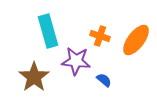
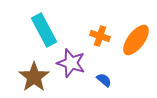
cyan rectangle: moved 4 px left, 1 px up; rotated 12 degrees counterclockwise
purple star: moved 5 px left, 2 px down; rotated 12 degrees clockwise
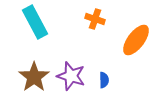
cyan rectangle: moved 9 px left, 8 px up
orange cross: moved 5 px left, 17 px up
purple star: moved 13 px down
blue semicircle: rotated 49 degrees clockwise
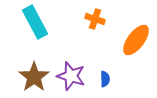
blue semicircle: moved 1 px right, 1 px up
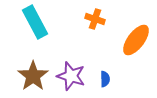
brown star: moved 1 px left, 1 px up
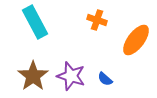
orange cross: moved 2 px right, 1 px down
blue semicircle: rotated 133 degrees clockwise
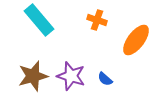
cyan rectangle: moved 4 px right, 2 px up; rotated 12 degrees counterclockwise
brown star: rotated 20 degrees clockwise
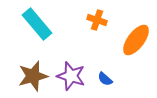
cyan rectangle: moved 2 px left, 4 px down
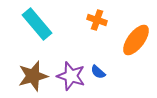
blue semicircle: moved 7 px left, 7 px up
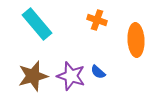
orange ellipse: rotated 40 degrees counterclockwise
